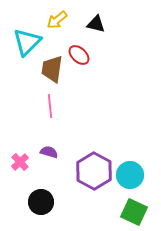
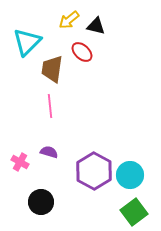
yellow arrow: moved 12 px right
black triangle: moved 2 px down
red ellipse: moved 3 px right, 3 px up
pink cross: rotated 18 degrees counterclockwise
green square: rotated 28 degrees clockwise
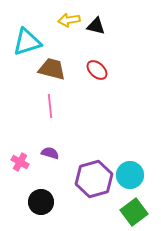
yellow arrow: rotated 30 degrees clockwise
cyan triangle: rotated 28 degrees clockwise
red ellipse: moved 15 px right, 18 px down
brown trapezoid: rotated 96 degrees clockwise
purple semicircle: moved 1 px right, 1 px down
purple hexagon: moved 8 px down; rotated 15 degrees clockwise
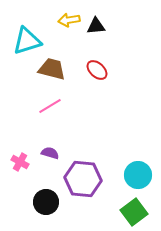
black triangle: rotated 18 degrees counterclockwise
cyan triangle: moved 1 px up
pink line: rotated 65 degrees clockwise
cyan circle: moved 8 px right
purple hexagon: moved 11 px left; rotated 21 degrees clockwise
black circle: moved 5 px right
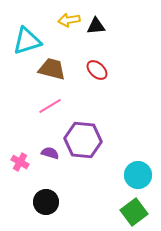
purple hexagon: moved 39 px up
